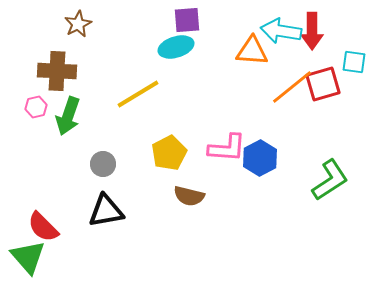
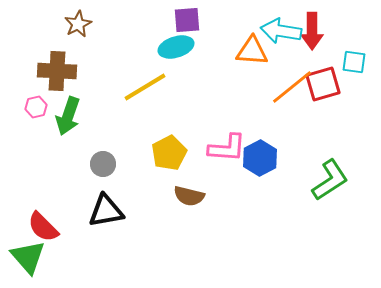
yellow line: moved 7 px right, 7 px up
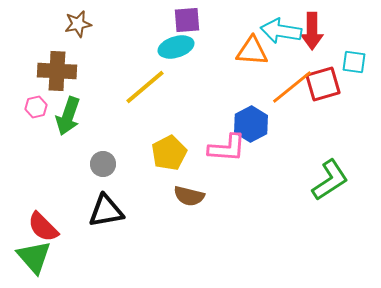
brown star: rotated 16 degrees clockwise
yellow line: rotated 9 degrees counterclockwise
blue hexagon: moved 9 px left, 34 px up
green triangle: moved 6 px right
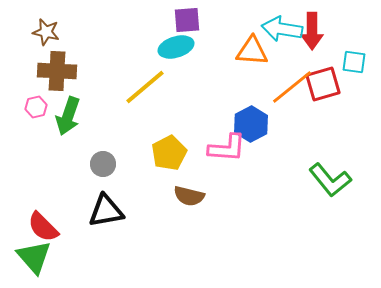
brown star: moved 32 px left, 8 px down; rotated 24 degrees clockwise
cyan arrow: moved 1 px right, 2 px up
green L-shape: rotated 84 degrees clockwise
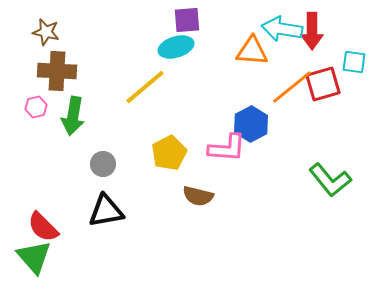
green arrow: moved 5 px right; rotated 9 degrees counterclockwise
brown semicircle: moved 9 px right
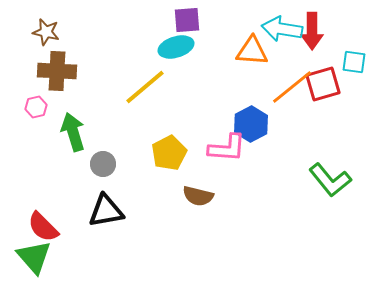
green arrow: moved 16 px down; rotated 153 degrees clockwise
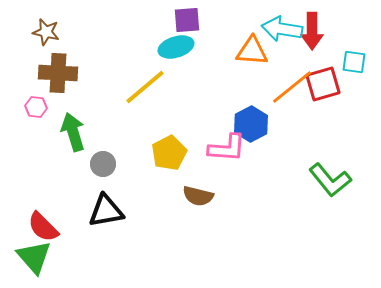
brown cross: moved 1 px right, 2 px down
pink hexagon: rotated 20 degrees clockwise
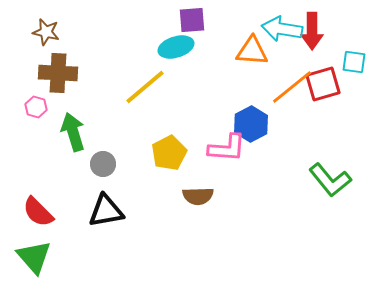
purple square: moved 5 px right
pink hexagon: rotated 10 degrees clockwise
brown semicircle: rotated 16 degrees counterclockwise
red semicircle: moved 5 px left, 15 px up
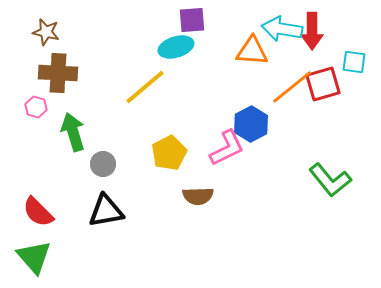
pink L-shape: rotated 30 degrees counterclockwise
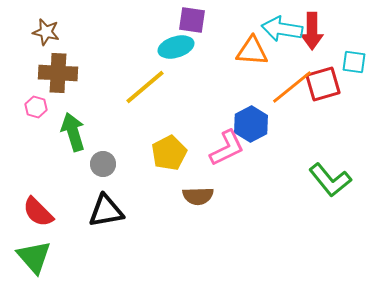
purple square: rotated 12 degrees clockwise
